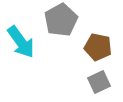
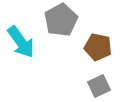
gray square: moved 4 px down
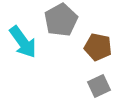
cyan arrow: moved 2 px right
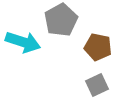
cyan arrow: rotated 36 degrees counterclockwise
gray square: moved 2 px left, 1 px up
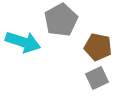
gray square: moved 7 px up
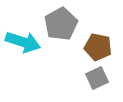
gray pentagon: moved 4 px down
